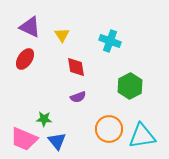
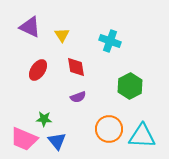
red ellipse: moved 13 px right, 11 px down
cyan triangle: rotated 12 degrees clockwise
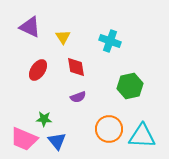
yellow triangle: moved 1 px right, 2 px down
green hexagon: rotated 15 degrees clockwise
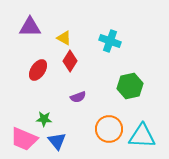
purple triangle: rotated 25 degrees counterclockwise
yellow triangle: moved 1 px right, 1 px down; rotated 28 degrees counterclockwise
red diamond: moved 6 px left, 6 px up; rotated 40 degrees clockwise
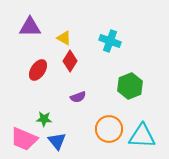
green hexagon: rotated 10 degrees counterclockwise
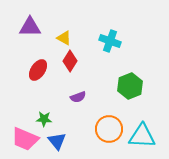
pink trapezoid: moved 1 px right
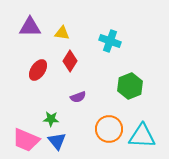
yellow triangle: moved 2 px left, 5 px up; rotated 21 degrees counterclockwise
green star: moved 7 px right
pink trapezoid: moved 1 px right, 1 px down
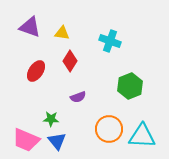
purple triangle: rotated 20 degrees clockwise
red ellipse: moved 2 px left, 1 px down
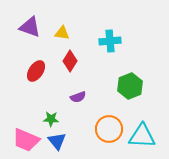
cyan cross: rotated 25 degrees counterclockwise
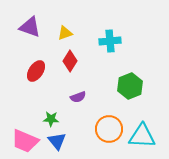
yellow triangle: moved 3 px right; rotated 28 degrees counterclockwise
pink trapezoid: moved 1 px left, 1 px down
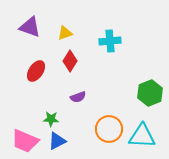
green hexagon: moved 20 px right, 7 px down
blue triangle: rotated 42 degrees clockwise
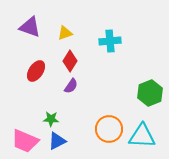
purple semicircle: moved 7 px left, 11 px up; rotated 35 degrees counterclockwise
